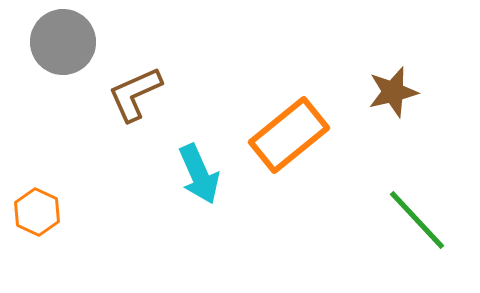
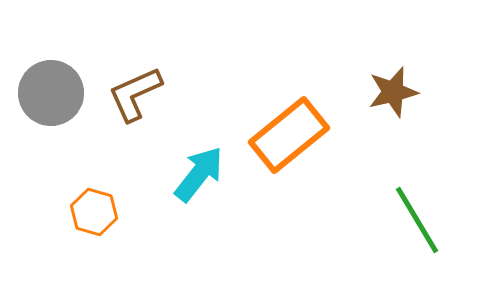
gray circle: moved 12 px left, 51 px down
cyan arrow: rotated 118 degrees counterclockwise
orange hexagon: moved 57 px right; rotated 9 degrees counterclockwise
green line: rotated 12 degrees clockwise
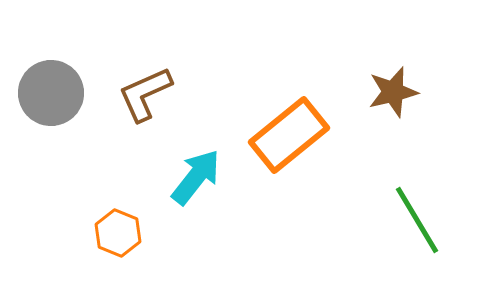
brown L-shape: moved 10 px right
cyan arrow: moved 3 px left, 3 px down
orange hexagon: moved 24 px right, 21 px down; rotated 6 degrees clockwise
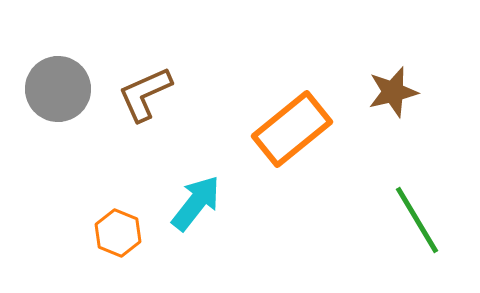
gray circle: moved 7 px right, 4 px up
orange rectangle: moved 3 px right, 6 px up
cyan arrow: moved 26 px down
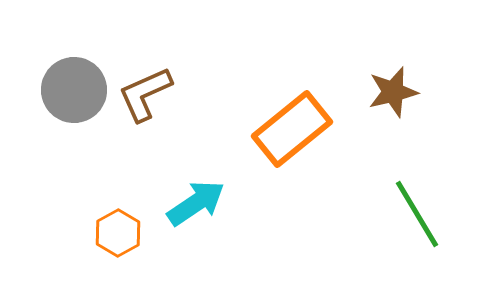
gray circle: moved 16 px right, 1 px down
cyan arrow: rotated 18 degrees clockwise
green line: moved 6 px up
orange hexagon: rotated 9 degrees clockwise
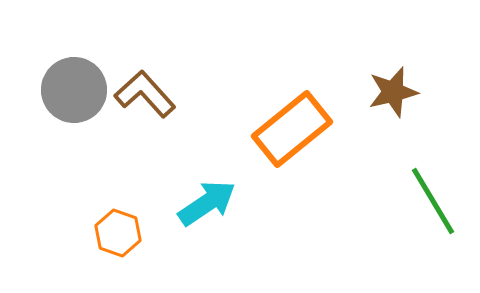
brown L-shape: rotated 72 degrees clockwise
cyan arrow: moved 11 px right
green line: moved 16 px right, 13 px up
orange hexagon: rotated 12 degrees counterclockwise
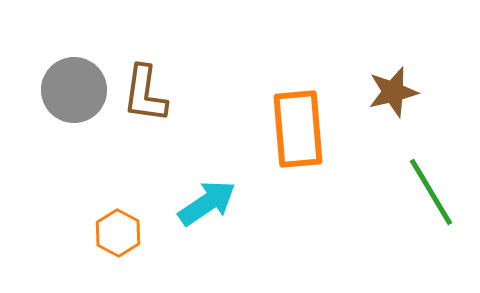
brown L-shape: rotated 130 degrees counterclockwise
orange rectangle: moved 6 px right; rotated 56 degrees counterclockwise
green line: moved 2 px left, 9 px up
orange hexagon: rotated 9 degrees clockwise
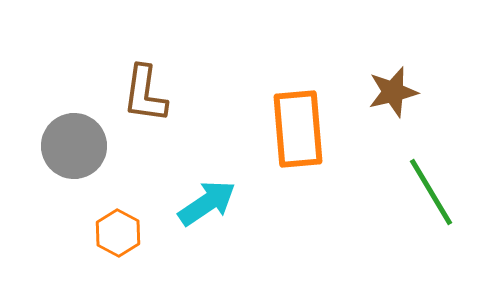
gray circle: moved 56 px down
